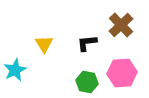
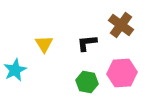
brown cross: rotated 10 degrees counterclockwise
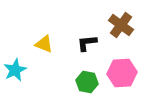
yellow triangle: rotated 36 degrees counterclockwise
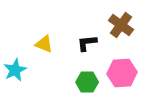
green hexagon: rotated 10 degrees counterclockwise
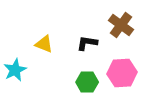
black L-shape: rotated 15 degrees clockwise
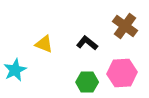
brown cross: moved 4 px right, 1 px down
black L-shape: rotated 30 degrees clockwise
